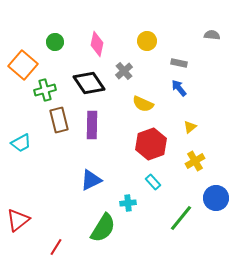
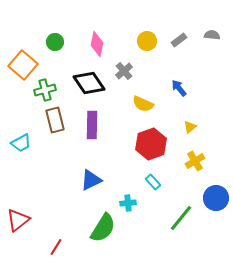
gray rectangle: moved 23 px up; rotated 49 degrees counterclockwise
brown rectangle: moved 4 px left
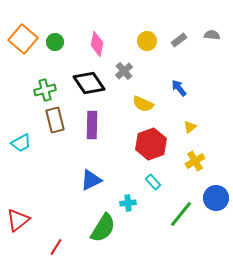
orange square: moved 26 px up
green line: moved 4 px up
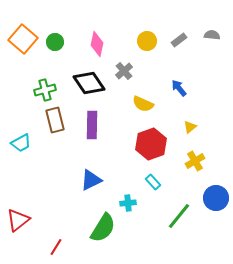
green line: moved 2 px left, 2 px down
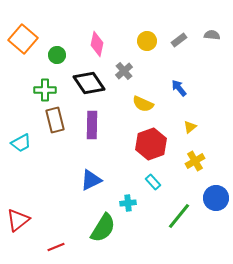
green circle: moved 2 px right, 13 px down
green cross: rotated 15 degrees clockwise
red line: rotated 36 degrees clockwise
